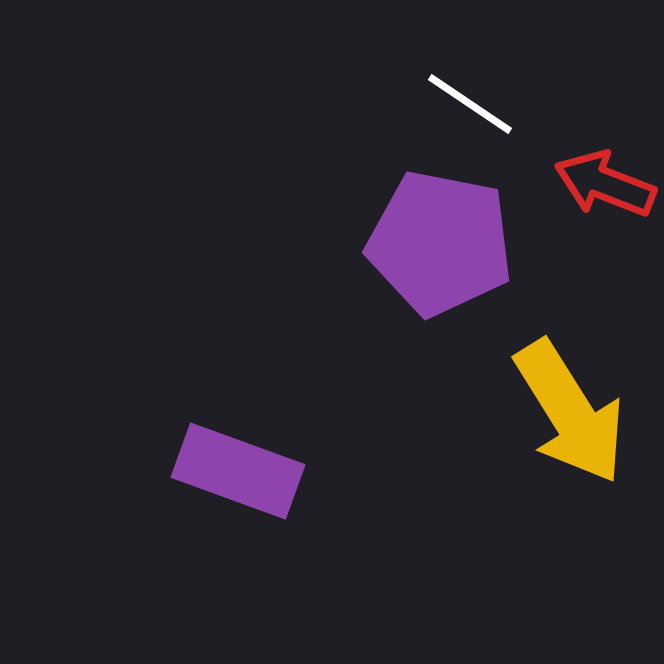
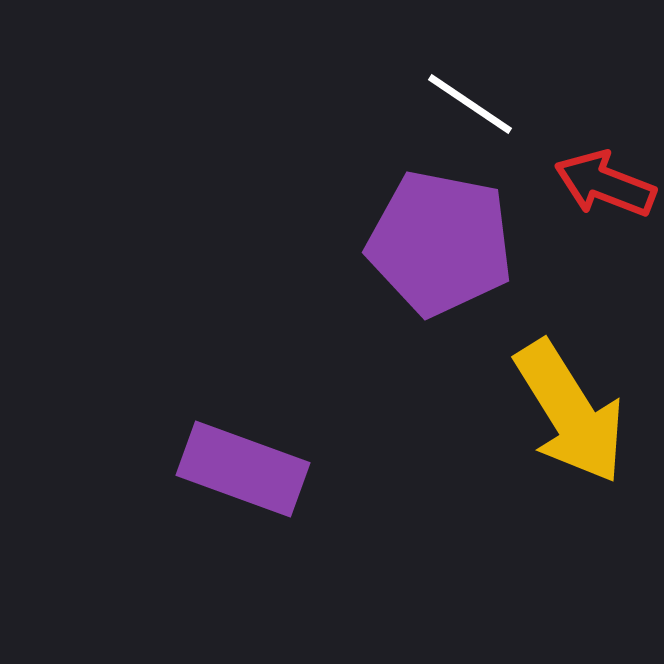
purple rectangle: moved 5 px right, 2 px up
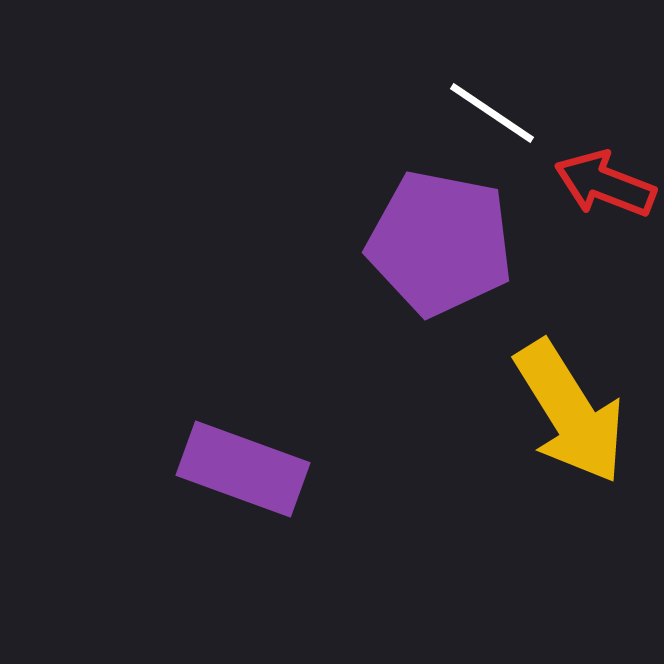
white line: moved 22 px right, 9 px down
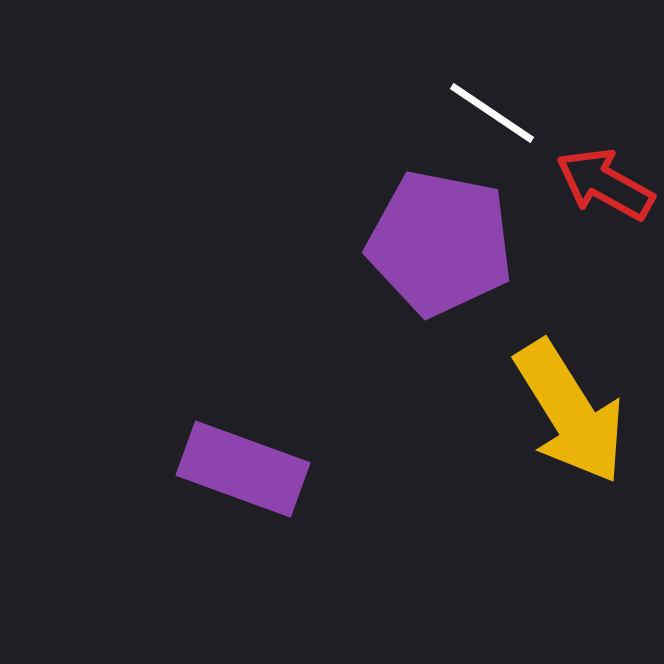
red arrow: rotated 8 degrees clockwise
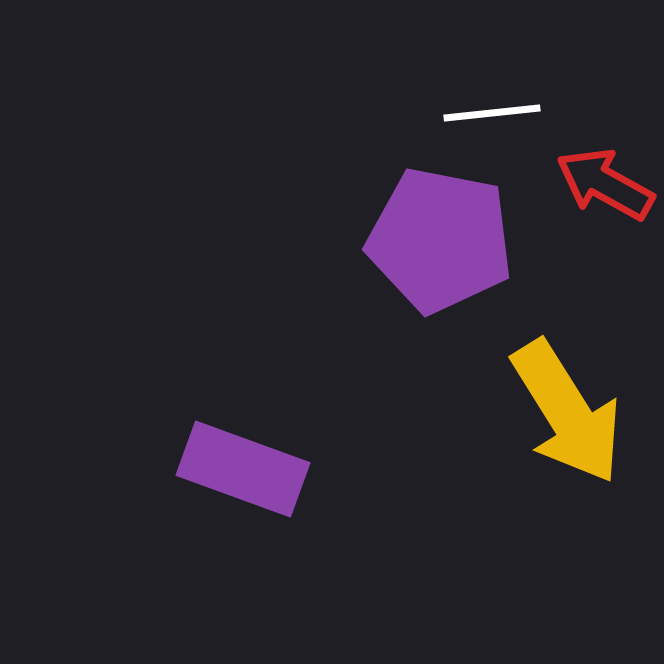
white line: rotated 40 degrees counterclockwise
purple pentagon: moved 3 px up
yellow arrow: moved 3 px left
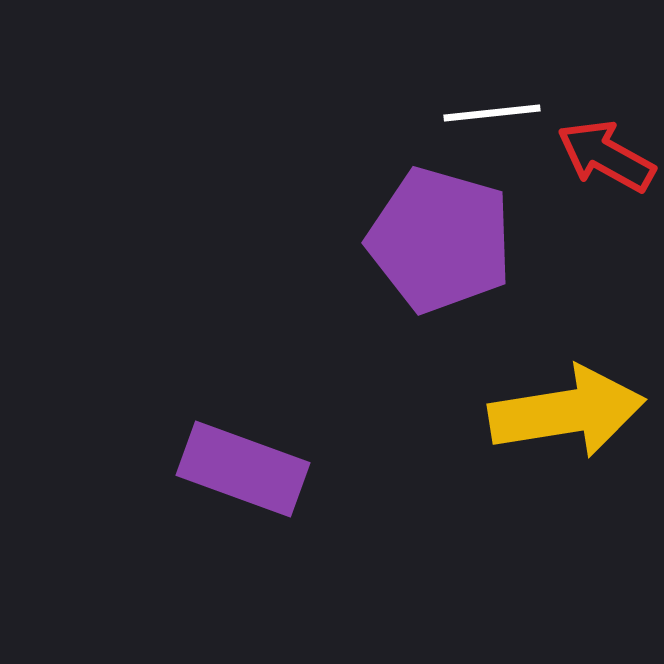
red arrow: moved 1 px right, 28 px up
purple pentagon: rotated 5 degrees clockwise
yellow arrow: rotated 67 degrees counterclockwise
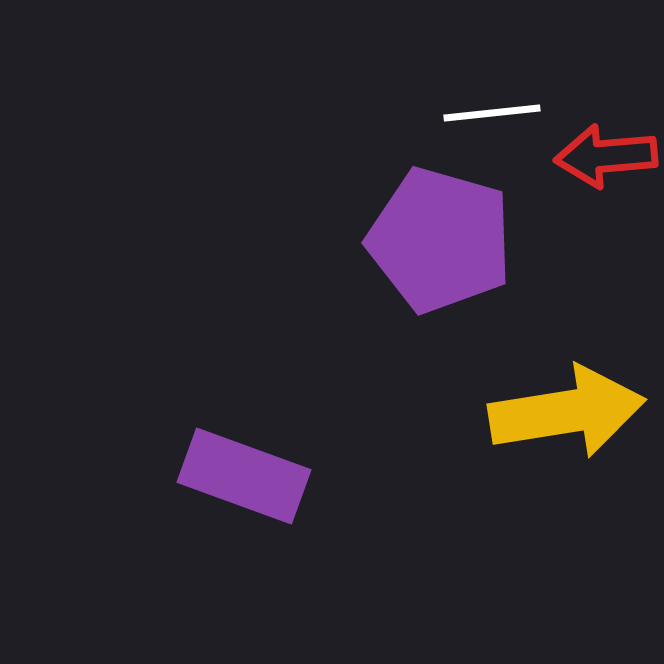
red arrow: rotated 34 degrees counterclockwise
purple rectangle: moved 1 px right, 7 px down
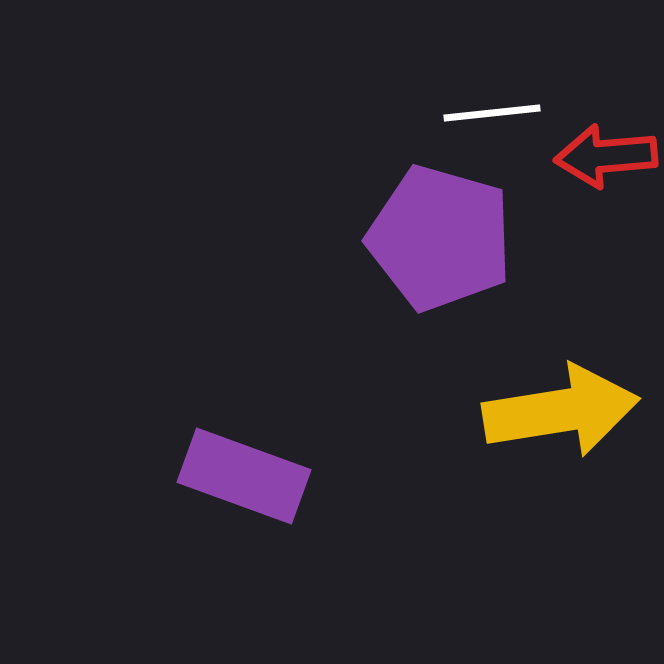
purple pentagon: moved 2 px up
yellow arrow: moved 6 px left, 1 px up
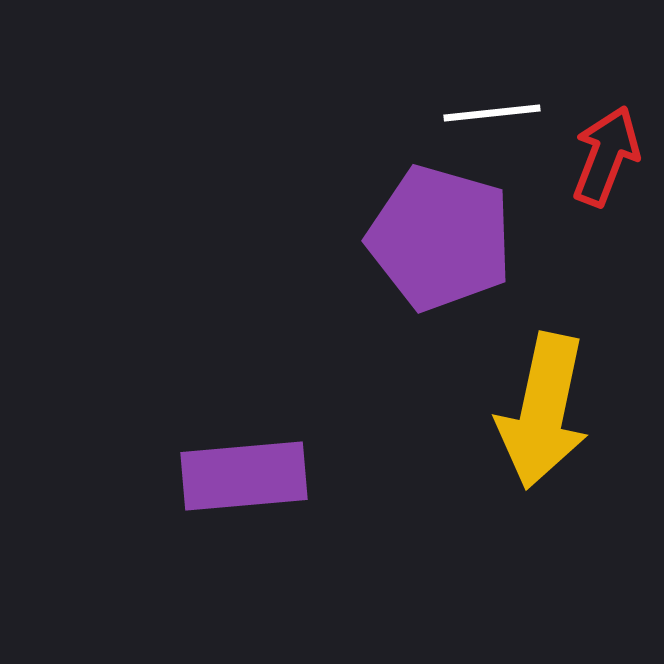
red arrow: rotated 116 degrees clockwise
yellow arrow: moved 18 px left; rotated 111 degrees clockwise
purple rectangle: rotated 25 degrees counterclockwise
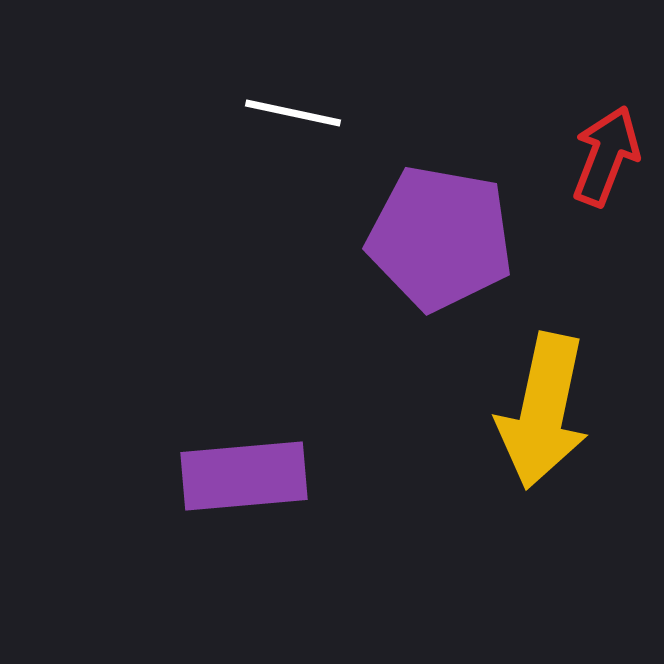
white line: moved 199 px left; rotated 18 degrees clockwise
purple pentagon: rotated 6 degrees counterclockwise
